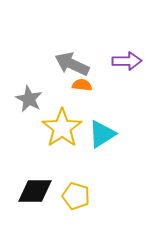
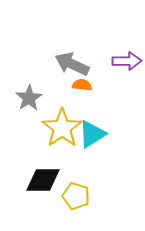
gray star: moved 1 px up; rotated 12 degrees clockwise
cyan triangle: moved 10 px left
black diamond: moved 8 px right, 11 px up
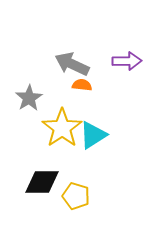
cyan triangle: moved 1 px right, 1 px down
black diamond: moved 1 px left, 2 px down
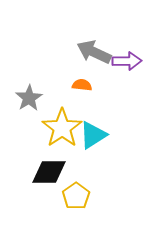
gray arrow: moved 22 px right, 12 px up
black diamond: moved 7 px right, 10 px up
yellow pentagon: rotated 20 degrees clockwise
